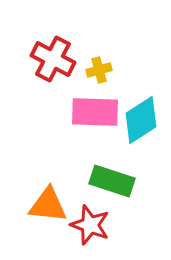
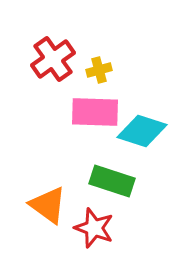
red cross: rotated 27 degrees clockwise
cyan diamond: moved 1 px right, 11 px down; rotated 51 degrees clockwise
orange triangle: rotated 30 degrees clockwise
red star: moved 4 px right, 3 px down
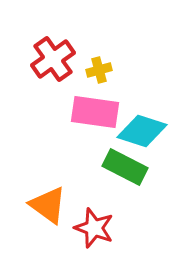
pink rectangle: rotated 6 degrees clockwise
green rectangle: moved 13 px right, 14 px up; rotated 9 degrees clockwise
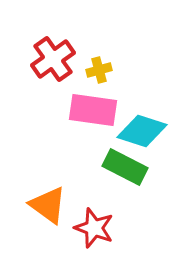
pink rectangle: moved 2 px left, 2 px up
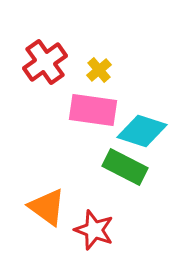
red cross: moved 8 px left, 3 px down
yellow cross: rotated 25 degrees counterclockwise
orange triangle: moved 1 px left, 2 px down
red star: moved 2 px down
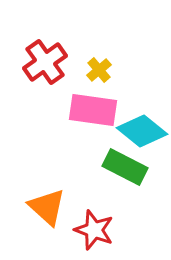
cyan diamond: rotated 21 degrees clockwise
orange triangle: rotated 6 degrees clockwise
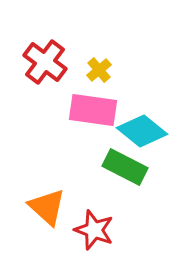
red cross: rotated 18 degrees counterclockwise
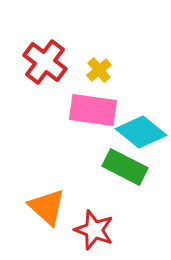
cyan diamond: moved 1 px left, 1 px down
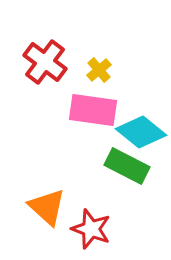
green rectangle: moved 2 px right, 1 px up
red star: moved 3 px left, 1 px up
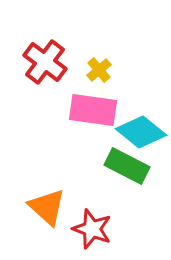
red star: moved 1 px right
